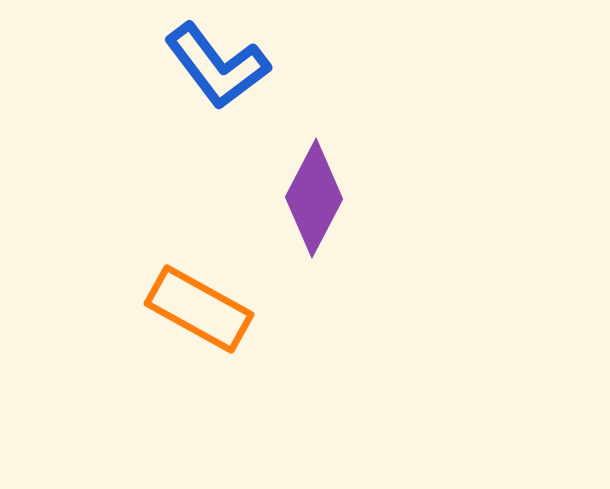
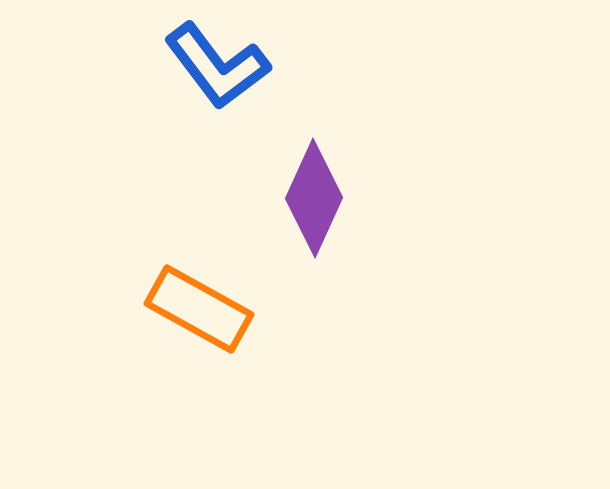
purple diamond: rotated 3 degrees counterclockwise
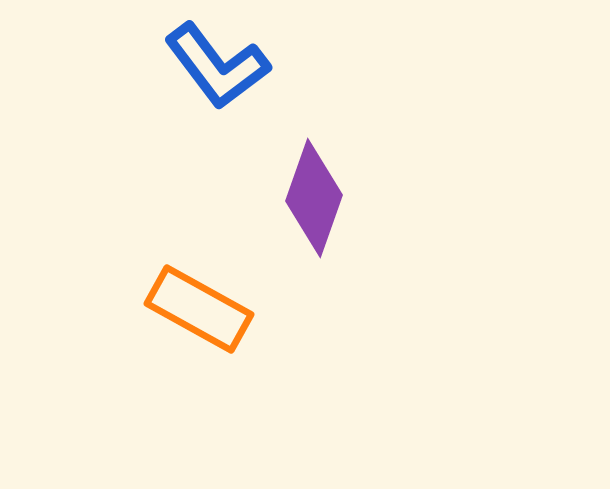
purple diamond: rotated 5 degrees counterclockwise
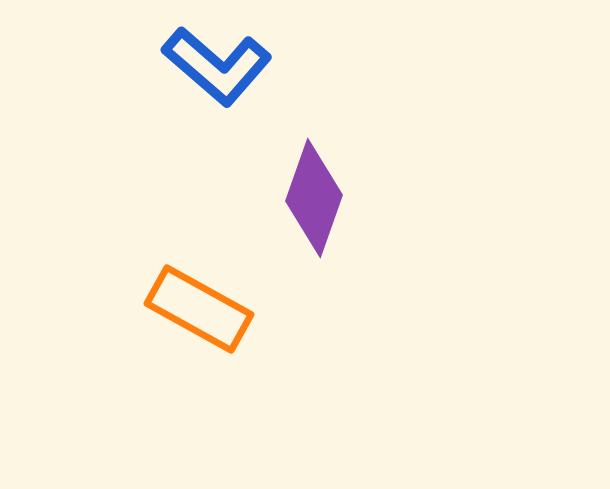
blue L-shape: rotated 12 degrees counterclockwise
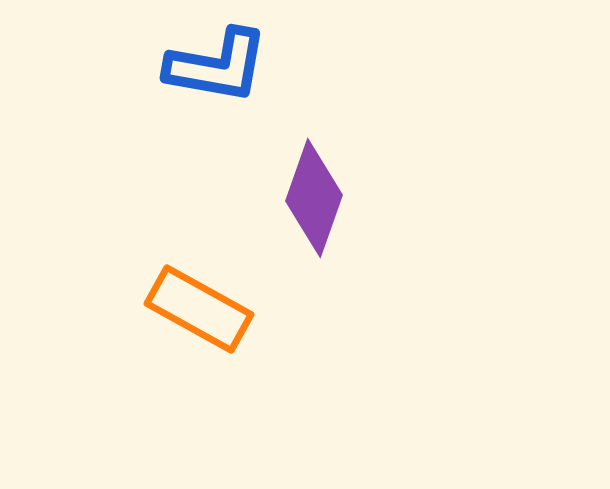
blue L-shape: rotated 31 degrees counterclockwise
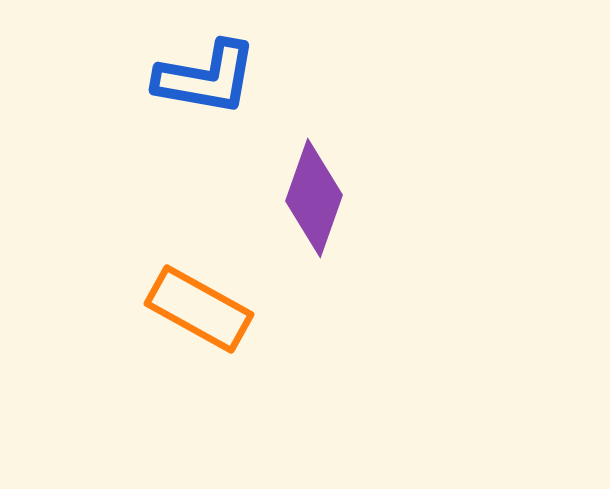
blue L-shape: moved 11 px left, 12 px down
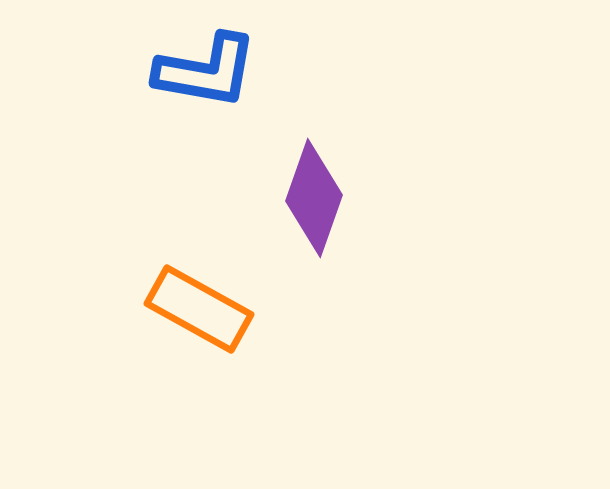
blue L-shape: moved 7 px up
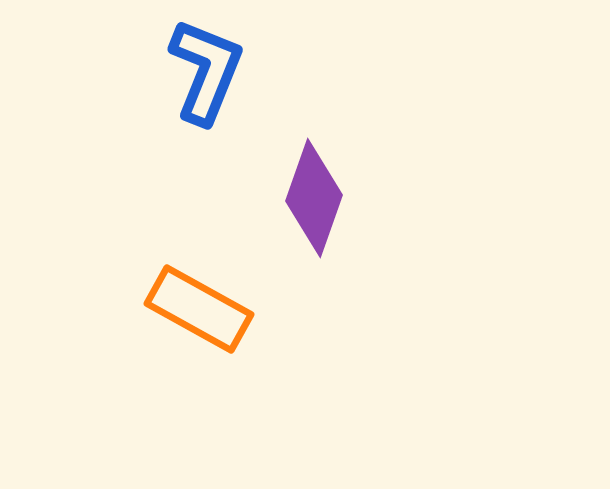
blue L-shape: rotated 78 degrees counterclockwise
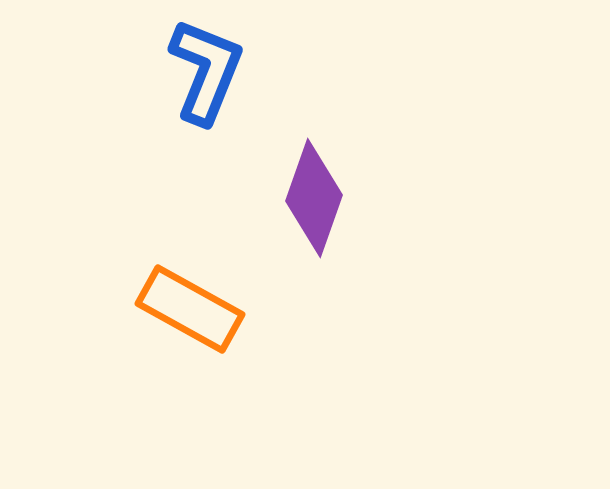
orange rectangle: moved 9 px left
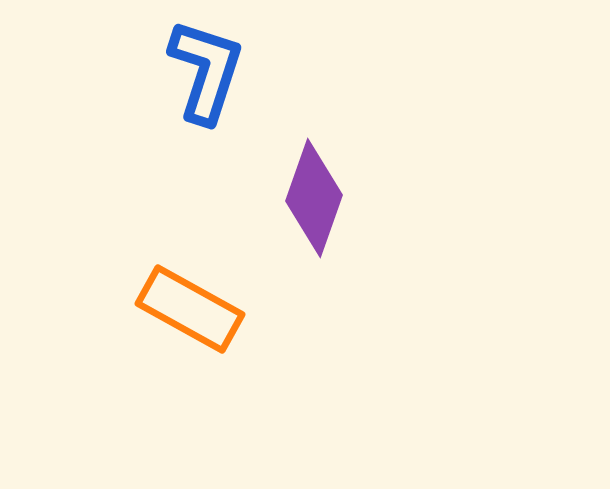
blue L-shape: rotated 4 degrees counterclockwise
